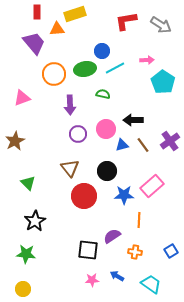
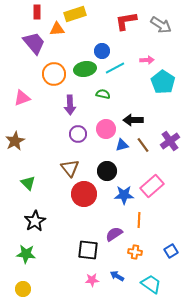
red circle: moved 2 px up
purple semicircle: moved 2 px right, 2 px up
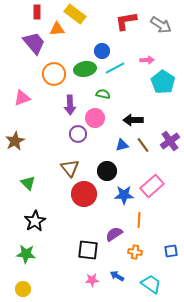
yellow rectangle: rotated 55 degrees clockwise
pink circle: moved 11 px left, 11 px up
blue square: rotated 24 degrees clockwise
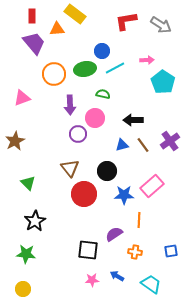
red rectangle: moved 5 px left, 4 px down
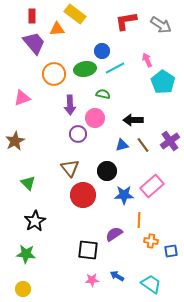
pink arrow: rotated 112 degrees counterclockwise
red circle: moved 1 px left, 1 px down
orange cross: moved 16 px right, 11 px up
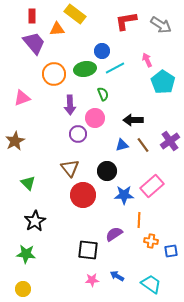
green semicircle: rotated 56 degrees clockwise
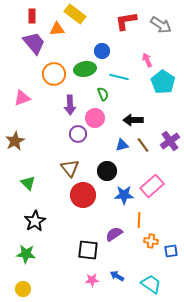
cyan line: moved 4 px right, 9 px down; rotated 42 degrees clockwise
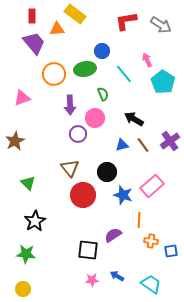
cyan line: moved 5 px right, 3 px up; rotated 36 degrees clockwise
black arrow: moved 1 px right, 1 px up; rotated 30 degrees clockwise
black circle: moved 1 px down
blue star: moved 1 px left; rotated 18 degrees clockwise
purple semicircle: moved 1 px left, 1 px down
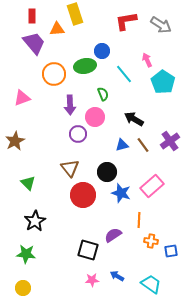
yellow rectangle: rotated 35 degrees clockwise
green ellipse: moved 3 px up
pink circle: moved 1 px up
blue star: moved 2 px left, 2 px up
black square: rotated 10 degrees clockwise
yellow circle: moved 1 px up
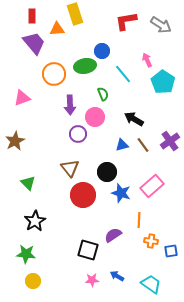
cyan line: moved 1 px left
yellow circle: moved 10 px right, 7 px up
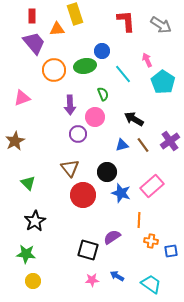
red L-shape: rotated 95 degrees clockwise
orange circle: moved 4 px up
purple semicircle: moved 1 px left, 2 px down
